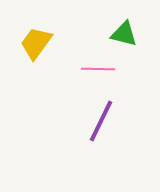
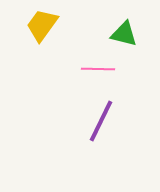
yellow trapezoid: moved 6 px right, 18 px up
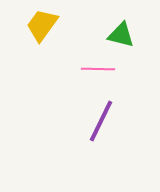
green triangle: moved 3 px left, 1 px down
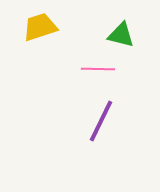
yellow trapezoid: moved 2 px left, 2 px down; rotated 36 degrees clockwise
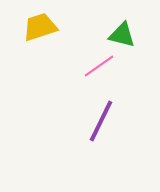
green triangle: moved 1 px right
pink line: moved 1 px right, 3 px up; rotated 36 degrees counterclockwise
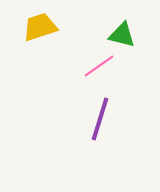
purple line: moved 1 px left, 2 px up; rotated 9 degrees counterclockwise
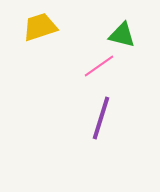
purple line: moved 1 px right, 1 px up
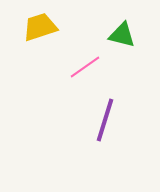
pink line: moved 14 px left, 1 px down
purple line: moved 4 px right, 2 px down
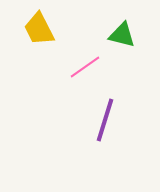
yellow trapezoid: moved 1 px left, 2 px down; rotated 99 degrees counterclockwise
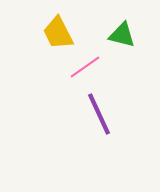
yellow trapezoid: moved 19 px right, 4 px down
purple line: moved 6 px left, 6 px up; rotated 42 degrees counterclockwise
